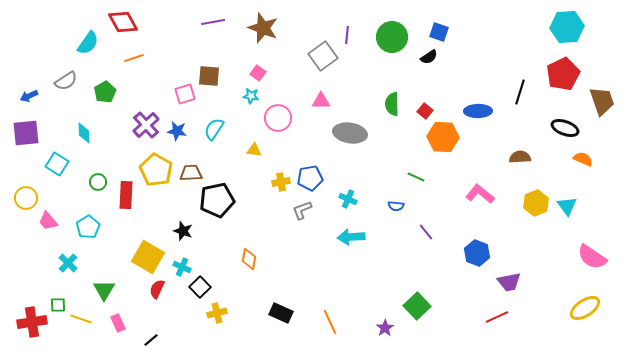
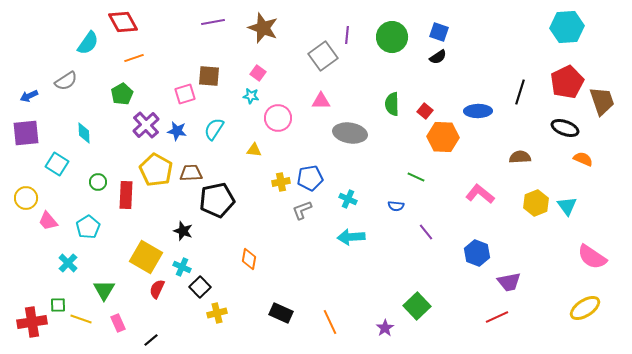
black semicircle at (429, 57): moved 9 px right
red pentagon at (563, 74): moved 4 px right, 8 px down
green pentagon at (105, 92): moved 17 px right, 2 px down
yellow square at (148, 257): moved 2 px left
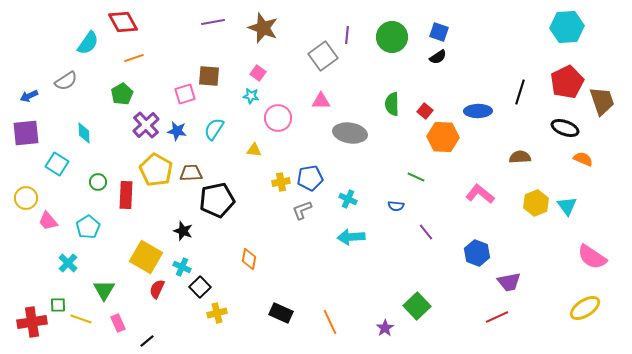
black line at (151, 340): moved 4 px left, 1 px down
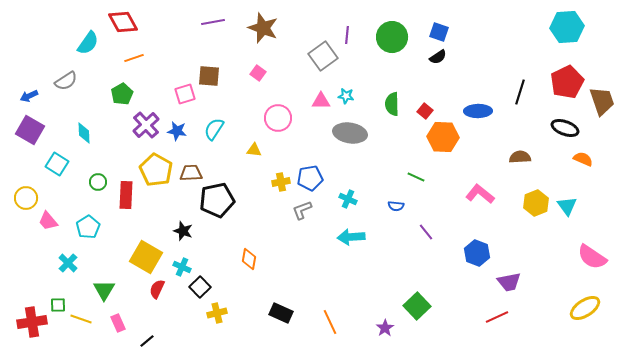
cyan star at (251, 96): moved 95 px right
purple square at (26, 133): moved 4 px right, 3 px up; rotated 36 degrees clockwise
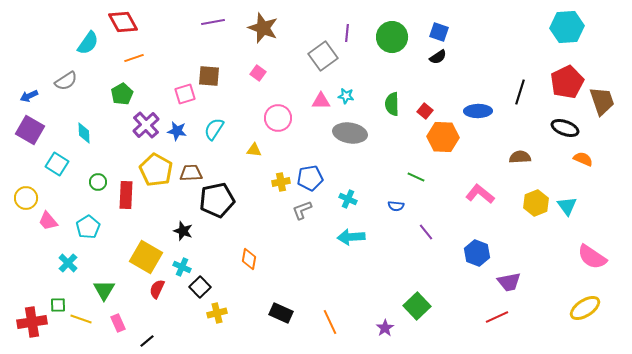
purple line at (347, 35): moved 2 px up
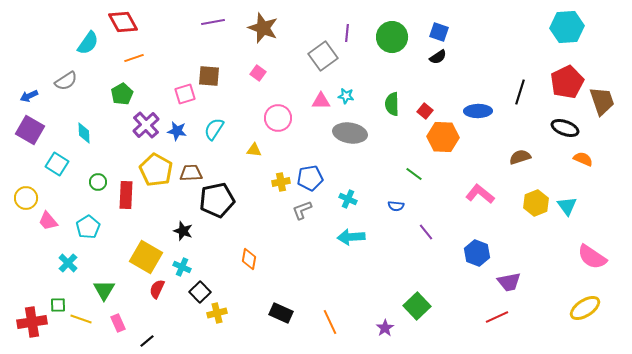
brown semicircle at (520, 157): rotated 15 degrees counterclockwise
green line at (416, 177): moved 2 px left, 3 px up; rotated 12 degrees clockwise
black square at (200, 287): moved 5 px down
